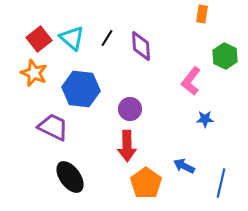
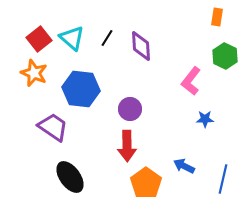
orange rectangle: moved 15 px right, 3 px down
purple trapezoid: rotated 8 degrees clockwise
blue line: moved 2 px right, 4 px up
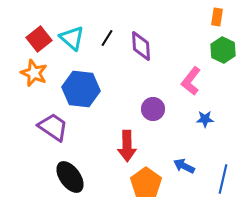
green hexagon: moved 2 px left, 6 px up
purple circle: moved 23 px right
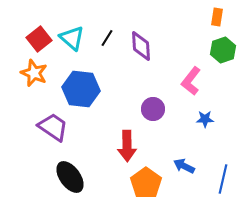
green hexagon: rotated 15 degrees clockwise
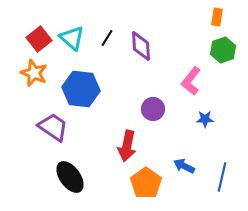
red arrow: rotated 12 degrees clockwise
blue line: moved 1 px left, 2 px up
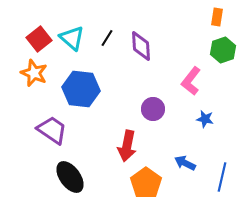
blue star: rotated 12 degrees clockwise
purple trapezoid: moved 1 px left, 3 px down
blue arrow: moved 1 px right, 3 px up
